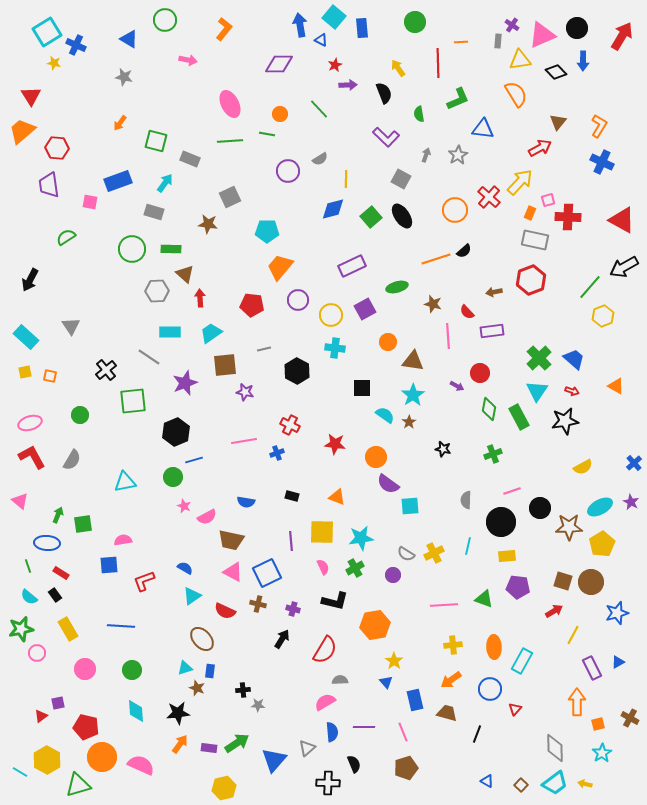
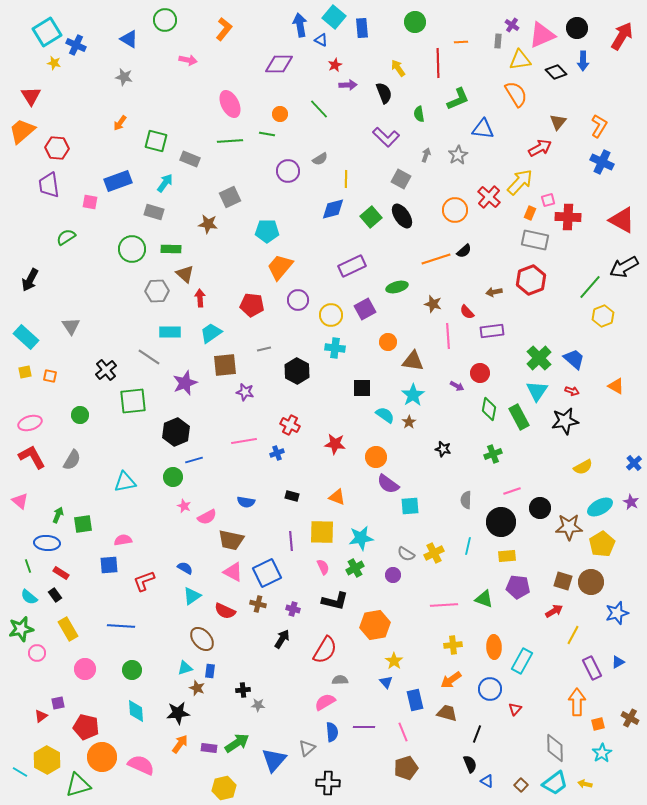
black semicircle at (354, 764): moved 116 px right
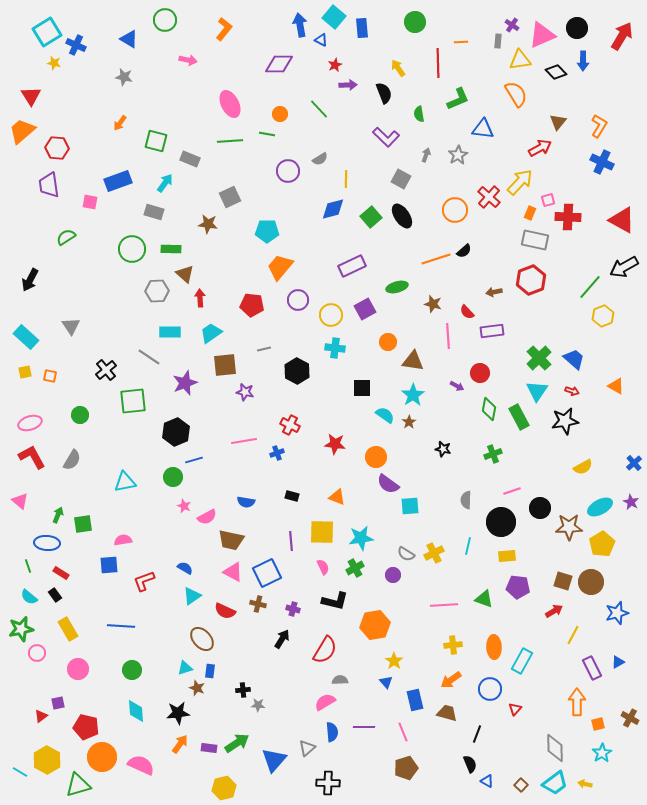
pink circle at (85, 669): moved 7 px left
